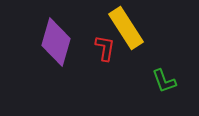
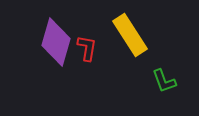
yellow rectangle: moved 4 px right, 7 px down
red L-shape: moved 18 px left
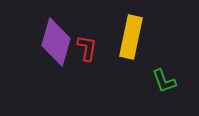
yellow rectangle: moved 1 px right, 2 px down; rotated 45 degrees clockwise
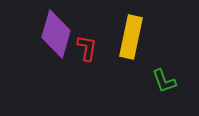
purple diamond: moved 8 px up
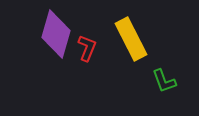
yellow rectangle: moved 2 px down; rotated 39 degrees counterclockwise
red L-shape: rotated 12 degrees clockwise
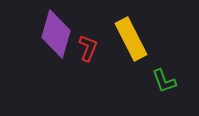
red L-shape: moved 1 px right
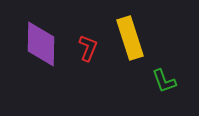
purple diamond: moved 15 px left, 10 px down; rotated 15 degrees counterclockwise
yellow rectangle: moved 1 px left, 1 px up; rotated 9 degrees clockwise
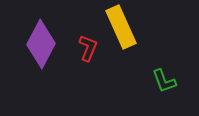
yellow rectangle: moved 9 px left, 11 px up; rotated 6 degrees counterclockwise
purple diamond: rotated 27 degrees clockwise
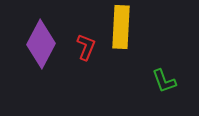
yellow rectangle: rotated 27 degrees clockwise
red L-shape: moved 2 px left, 1 px up
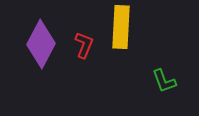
red L-shape: moved 2 px left, 2 px up
